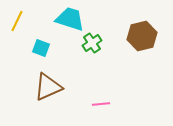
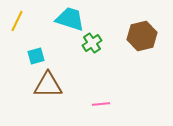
cyan square: moved 5 px left, 8 px down; rotated 36 degrees counterclockwise
brown triangle: moved 2 px up; rotated 24 degrees clockwise
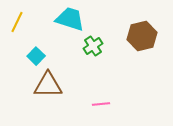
yellow line: moved 1 px down
green cross: moved 1 px right, 3 px down
cyan square: rotated 30 degrees counterclockwise
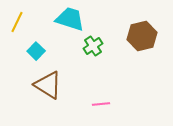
cyan square: moved 5 px up
brown triangle: rotated 32 degrees clockwise
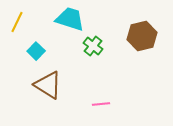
green cross: rotated 18 degrees counterclockwise
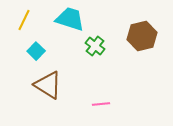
yellow line: moved 7 px right, 2 px up
green cross: moved 2 px right
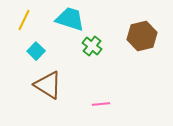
green cross: moved 3 px left
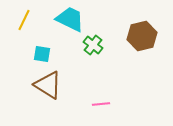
cyan trapezoid: rotated 8 degrees clockwise
green cross: moved 1 px right, 1 px up
cyan square: moved 6 px right, 3 px down; rotated 36 degrees counterclockwise
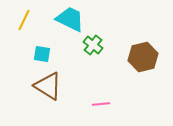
brown hexagon: moved 1 px right, 21 px down
brown triangle: moved 1 px down
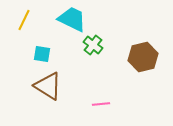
cyan trapezoid: moved 2 px right
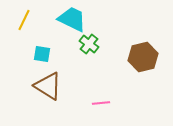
green cross: moved 4 px left, 1 px up
pink line: moved 1 px up
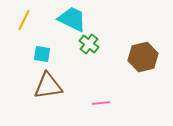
brown triangle: rotated 40 degrees counterclockwise
